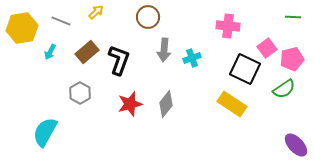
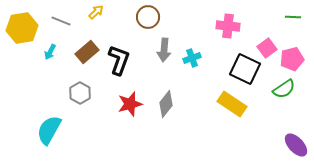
cyan semicircle: moved 4 px right, 2 px up
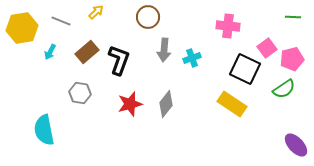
gray hexagon: rotated 20 degrees counterclockwise
cyan semicircle: moved 5 px left; rotated 40 degrees counterclockwise
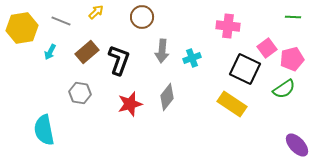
brown circle: moved 6 px left
gray arrow: moved 2 px left, 1 px down
gray diamond: moved 1 px right, 7 px up
purple ellipse: moved 1 px right
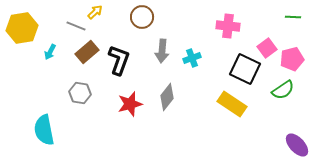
yellow arrow: moved 1 px left
gray line: moved 15 px right, 5 px down
green semicircle: moved 1 px left, 1 px down
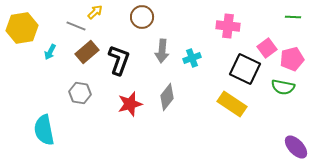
green semicircle: moved 3 px up; rotated 45 degrees clockwise
purple ellipse: moved 1 px left, 2 px down
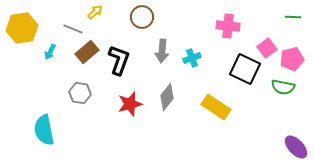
gray line: moved 3 px left, 3 px down
yellow rectangle: moved 16 px left, 3 px down
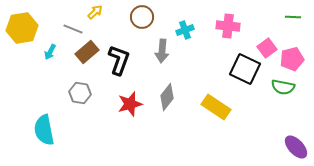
cyan cross: moved 7 px left, 28 px up
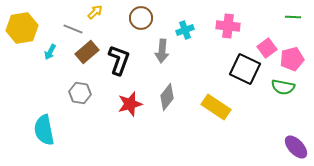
brown circle: moved 1 px left, 1 px down
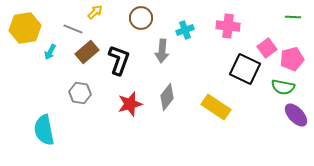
yellow hexagon: moved 3 px right
purple ellipse: moved 32 px up
